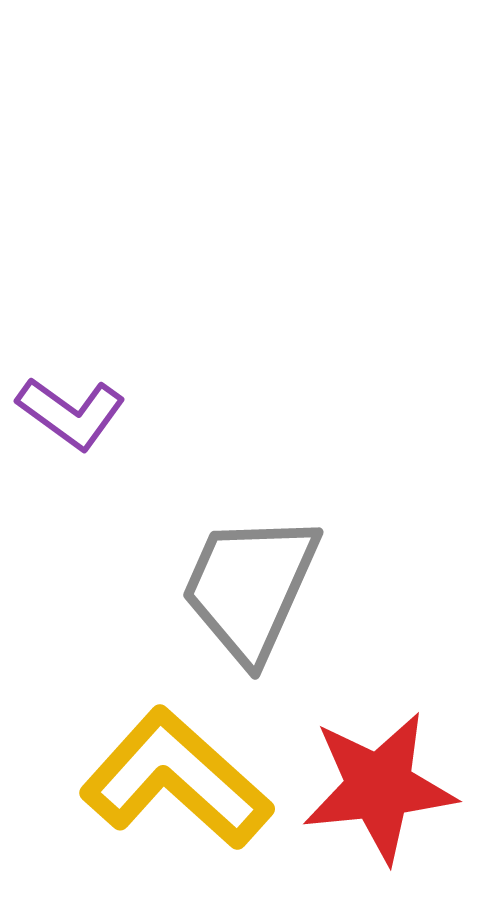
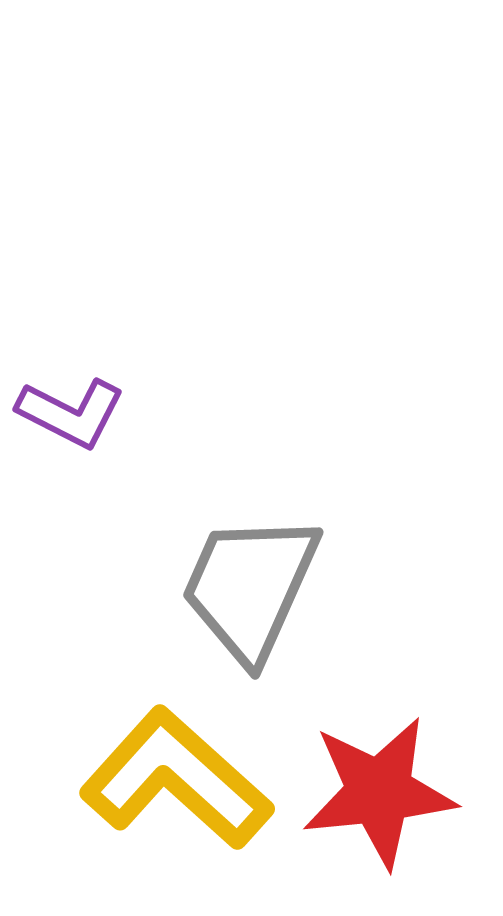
purple L-shape: rotated 9 degrees counterclockwise
red star: moved 5 px down
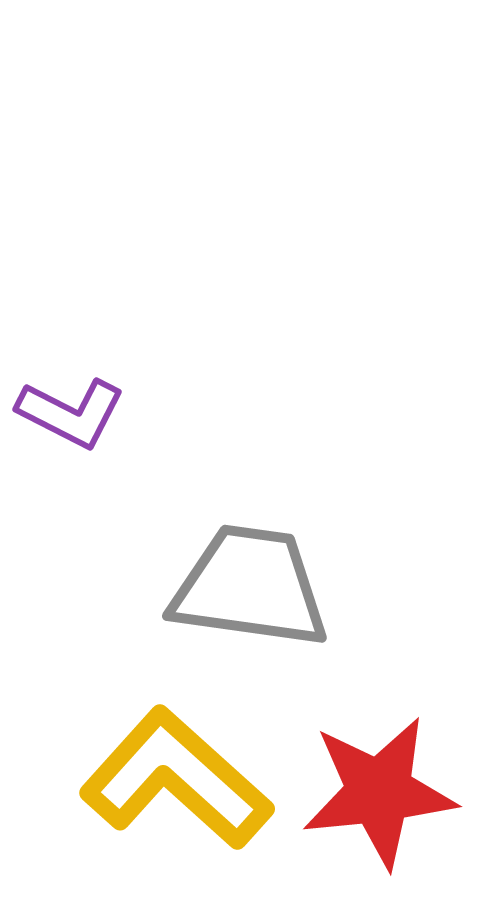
gray trapezoid: rotated 74 degrees clockwise
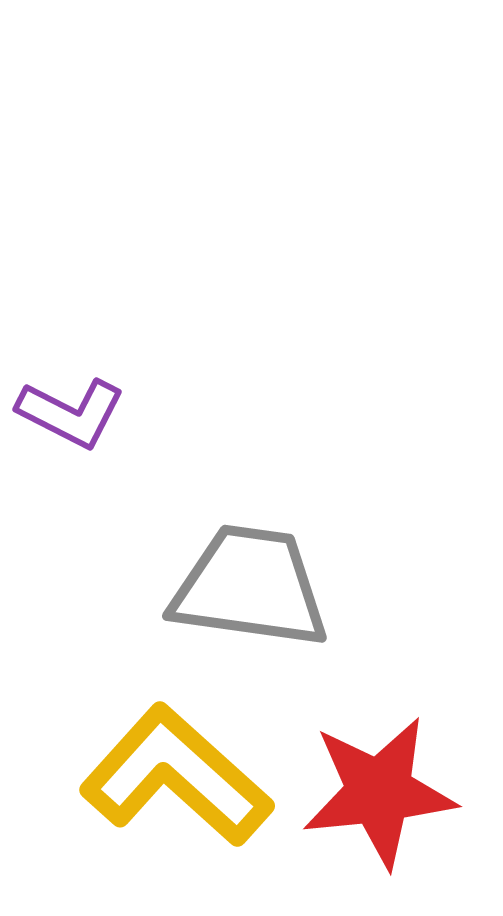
yellow L-shape: moved 3 px up
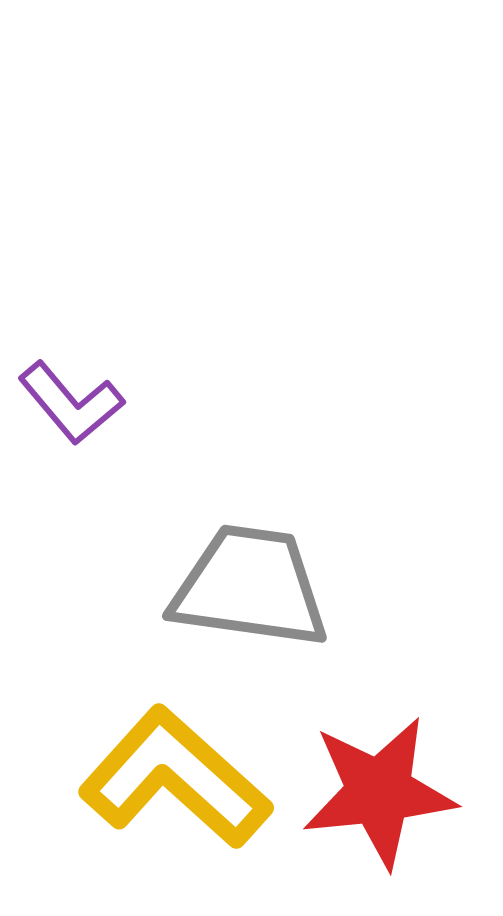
purple L-shape: moved 10 px up; rotated 23 degrees clockwise
yellow L-shape: moved 1 px left, 2 px down
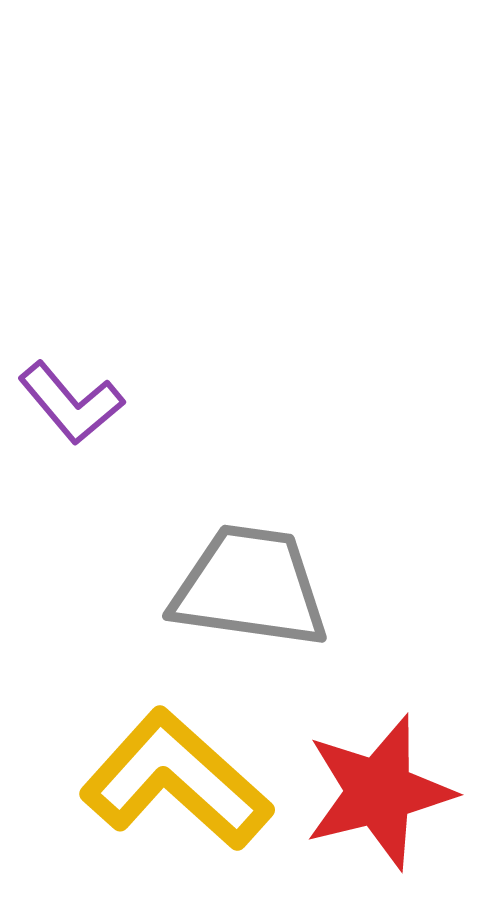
yellow L-shape: moved 1 px right, 2 px down
red star: rotated 8 degrees counterclockwise
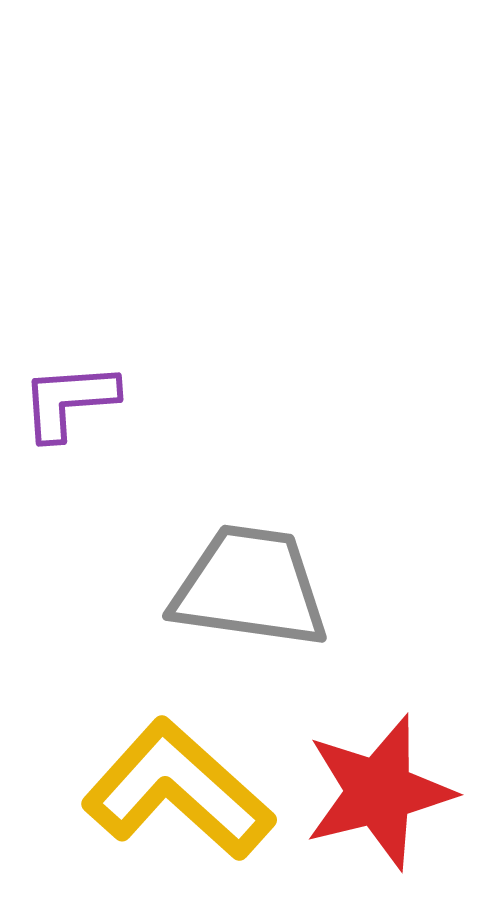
purple L-shape: moved 2 px left, 2 px up; rotated 126 degrees clockwise
yellow L-shape: moved 2 px right, 10 px down
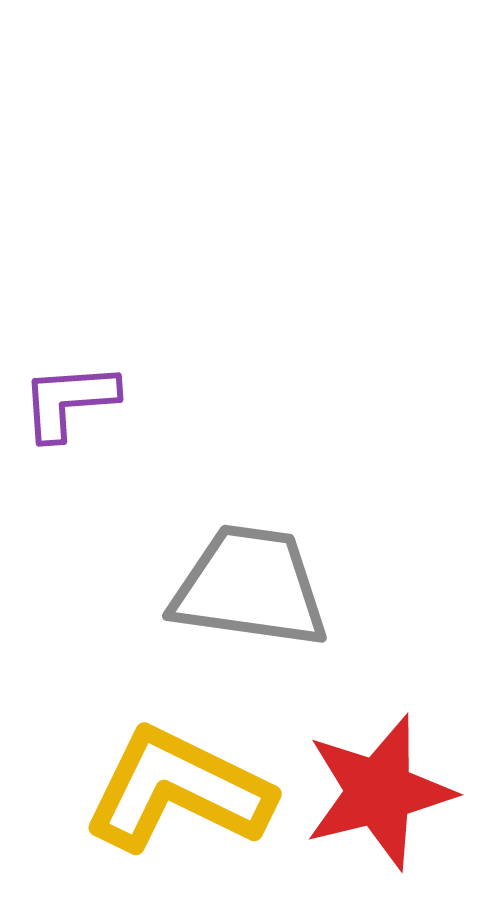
yellow L-shape: rotated 16 degrees counterclockwise
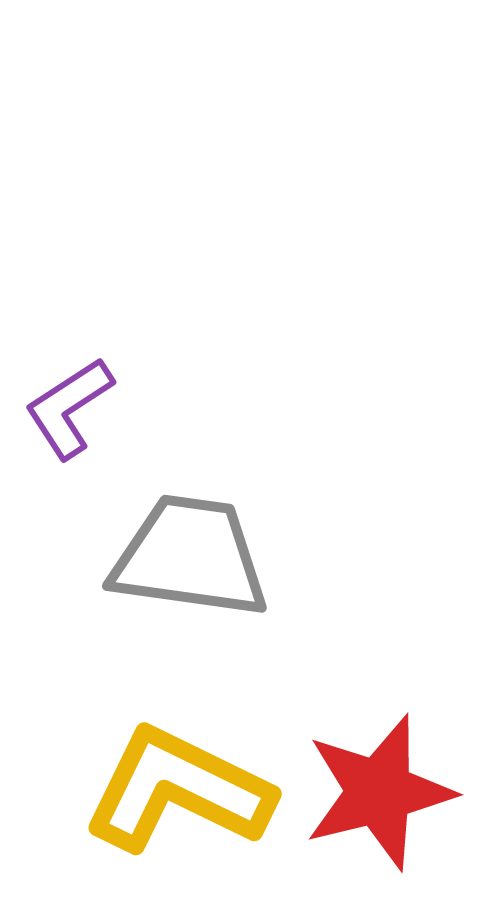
purple L-shape: moved 7 px down; rotated 29 degrees counterclockwise
gray trapezoid: moved 60 px left, 30 px up
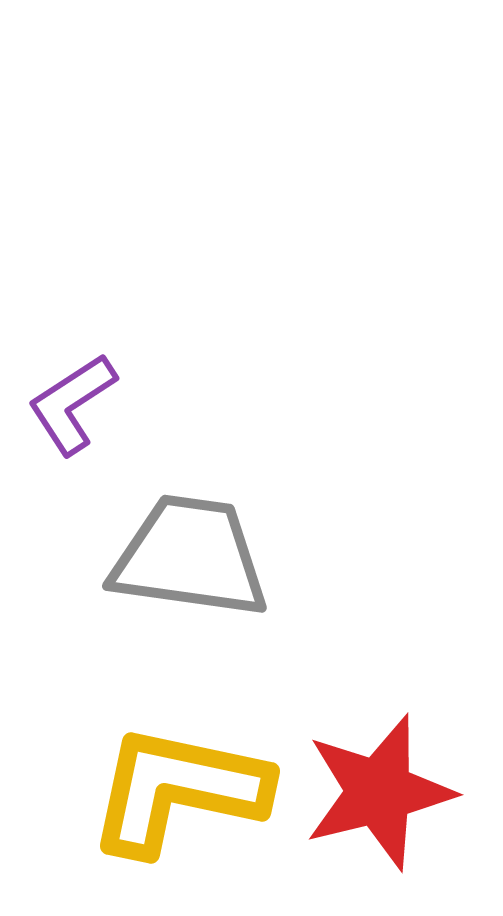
purple L-shape: moved 3 px right, 4 px up
yellow L-shape: rotated 14 degrees counterclockwise
